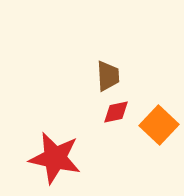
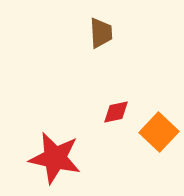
brown trapezoid: moved 7 px left, 43 px up
orange square: moved 7 px down
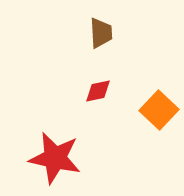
red diamond: moved 18 px left, 21 px up
orange square: moved 22 px up
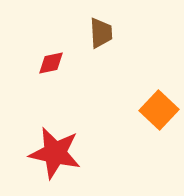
red diamond: moved 47 px left, 28 px up
red star: moved 5 px up
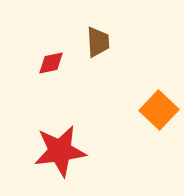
brown trapezoid: moved 3 px left, 9 px down
red star: moved 5 px right, 2 px up; rotated 20 degrees counterclockwise
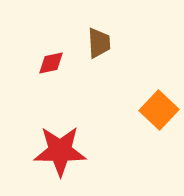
brown trapezoid: moved 1 px right, 1 px down
red star: rotated 8 degrees clockwise
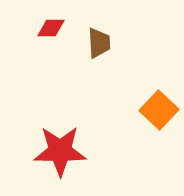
red diamond: moved 35 px up; rotated 12 degrees clockwise
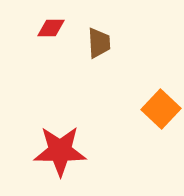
orange square: moved 2 px right, 1 px up
